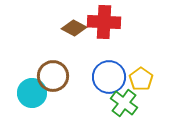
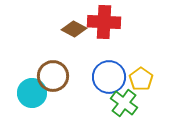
brown diamond: moved 1 px down
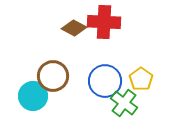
brown diamond: moved 1 px up
blue circle: moved 4 px left, 4 px down
cyan circle: moved 1 px right, 3 px down
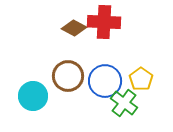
brown circle: moved 15 px right
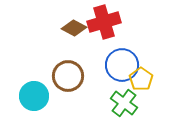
red cross: rotated 20 degrees counterclockwise
blue circle: moved 17 px right, 16 px up
cyan circle: moved 1 px right
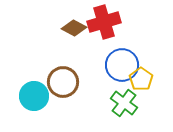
brown circle: moved 5 px left, 6 px down
